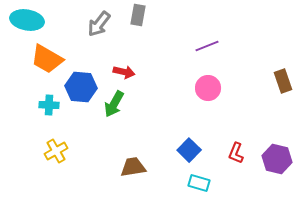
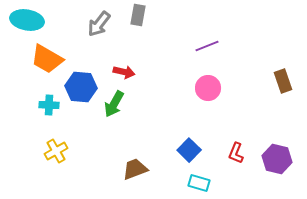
brown trapezoid: moved 2 px right, 2 px down; rotated 12 degrees counterclockwise
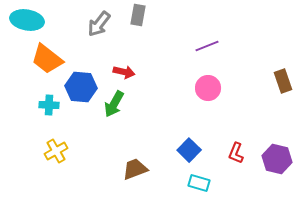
orange trapezoid: rotated 8 degrees clockwise
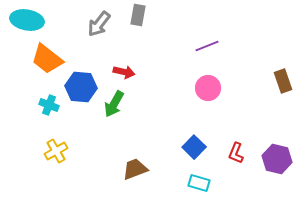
cyan cross: rotated 18 degrees clockwise
blue square: moved 5 px right, 3 px up
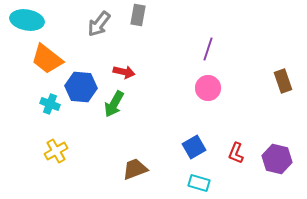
purple line: moved 1 px right, 3 px down; rotated 50 degrees counterclockwise
cyan cross: moved 1 px right, 1 px up
blue square: rotated 15 degrees clockwise
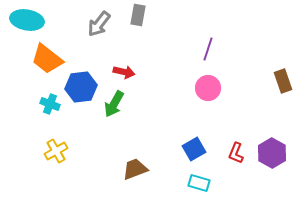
blue hexagon: rotated 12 degrees counterclockwise
blue square: moved 2 px down
purple hexagon: moved 5 px left, 6 px up; rotated 16 degrees clockwise
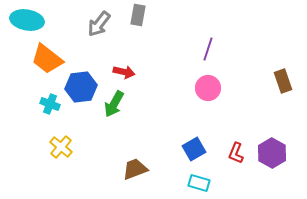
yellow cross: moved 5 px right, 4 px up; rotated 20 degrees counterclockwise
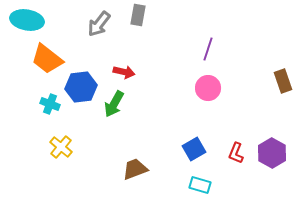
cyan rectangle: moved 1 px right, 2 px down
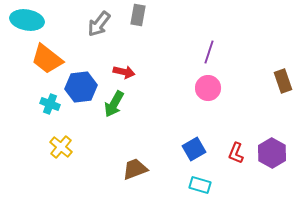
purple line: moved 1 px right, 3 px down
